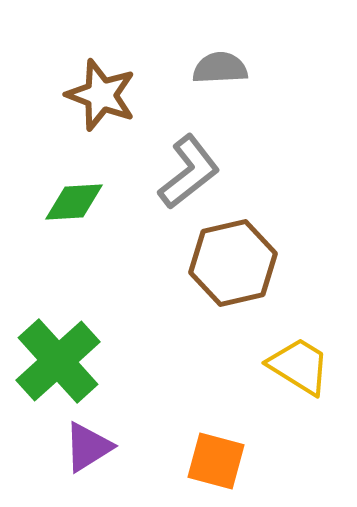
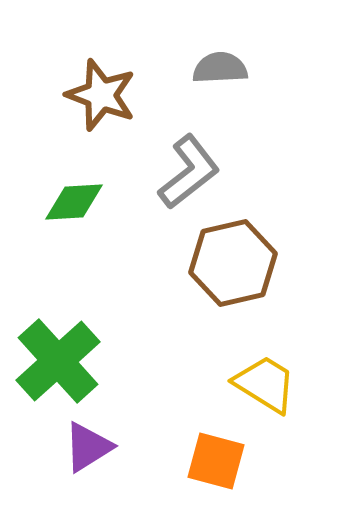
yellow trapezoid: moved 34 px left, 18 px down
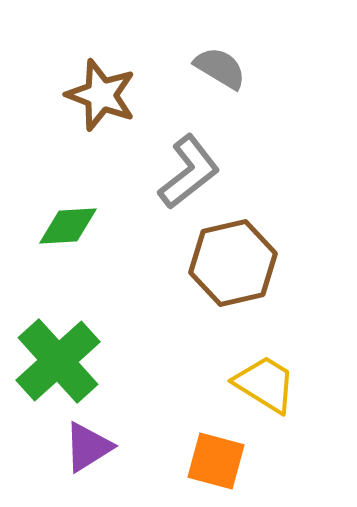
gray semicircle: rotated 34 degrees clockwise
green diamond: moved 6 px left, 24 px down
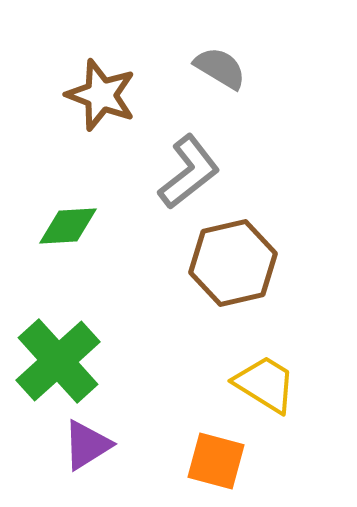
purple triangle: moved 1 px left, 2 px up
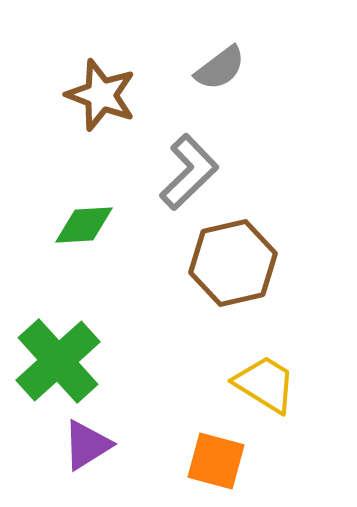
gray semicircle: rotated 112 degrees clockwise
gray L-shape: rotated 6 degrees counterclockwise
green diamond: moved 16 px right, 1 px up
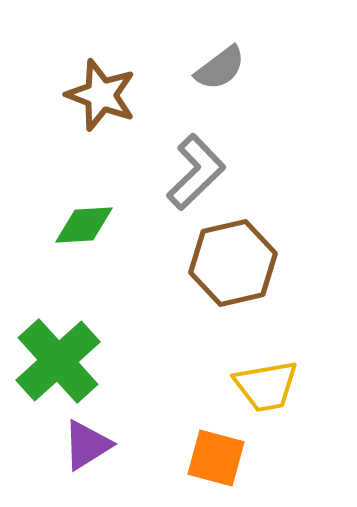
gray L-shape: moved 7 px right
yellow trapezoid: moved 1 px right, 2 px down; rotated 138 degrees clockwise
orange square: moved 3 px up
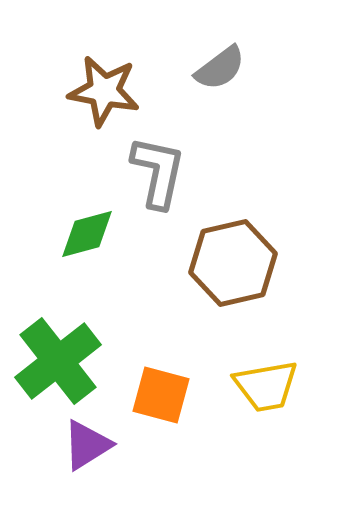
brown star: moved 3 px right, 4 px up; rotated 10 degrees counterclockwise
gray L-shape: moved 38 px left; rotated 34 degrees counterclockwise
green diamond: moved 3 px right, 9 px down; rotated 12 degrees counterclockwise
green cross: rotated 4 degrees clockwise
orange square: moved 55 px left, 63 px up
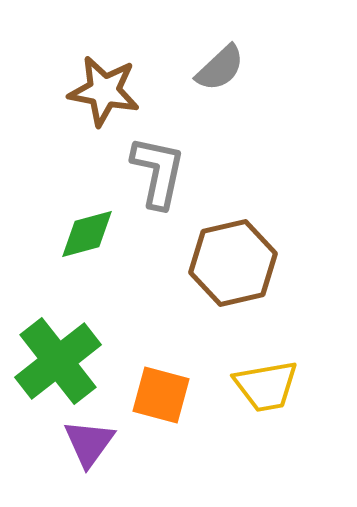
gray semicircle: rotated 6 degrees counterclockwise
purple triangle: moved 2 px right, 2 px up; rotated 22 degrees counterclockwise
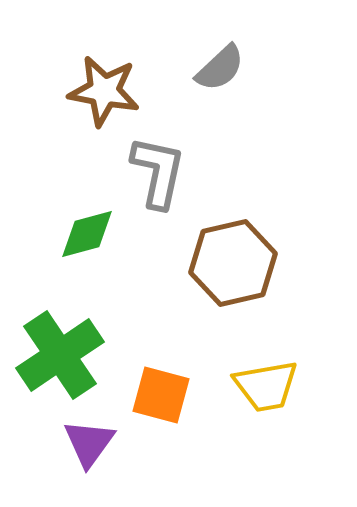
green cross: moved 2 px right, 6 px up; rotated 4 degrees clockwise
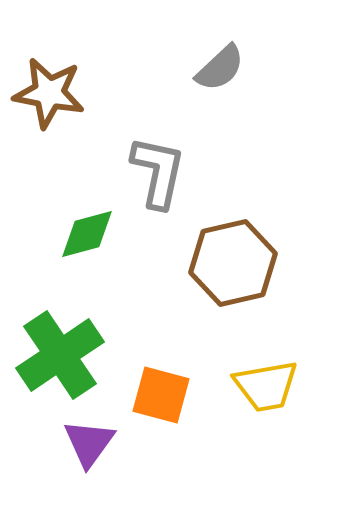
brown star: moved 55 px left, 2 px down
